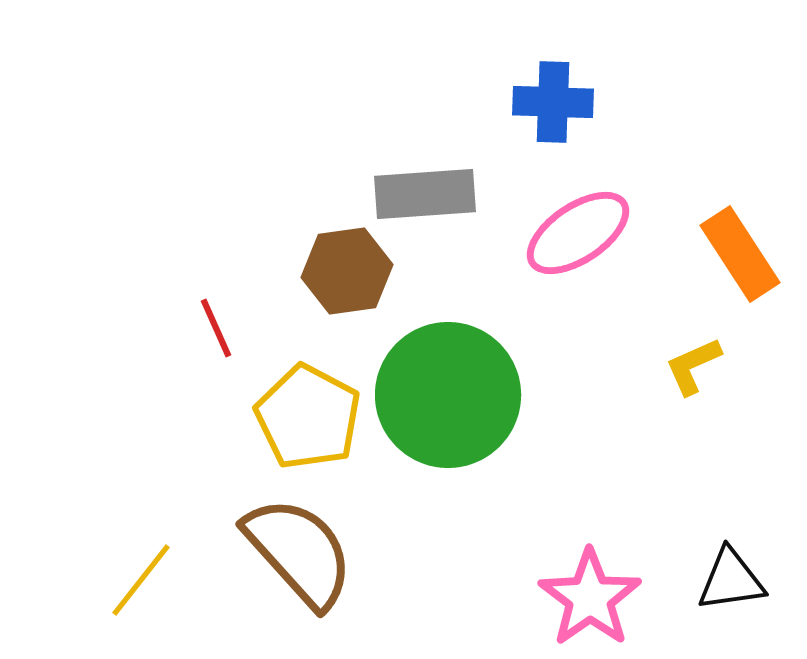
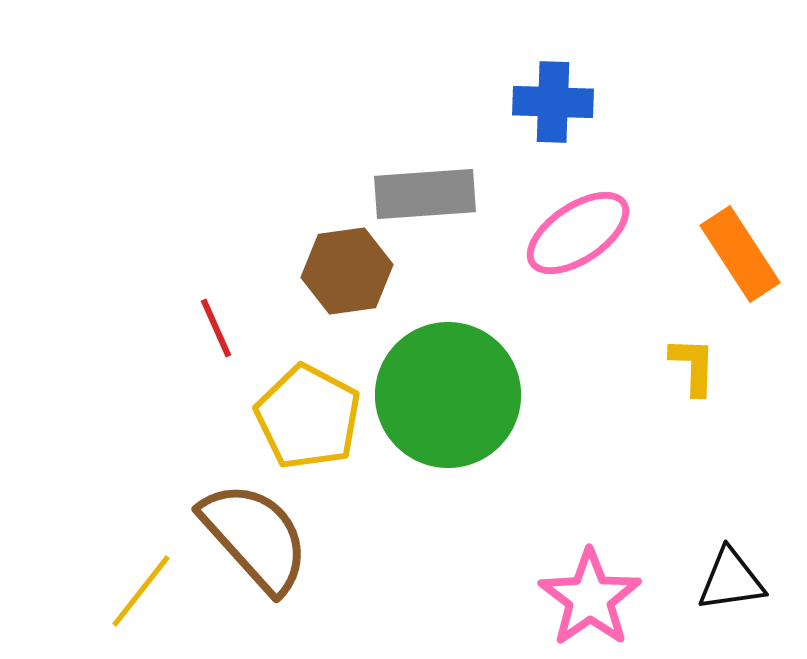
yellow L-shape: rotated 116 degrees clockwise
brown semicircle: moved 44 px left, 15 px up
yellow line: moved 11 px down
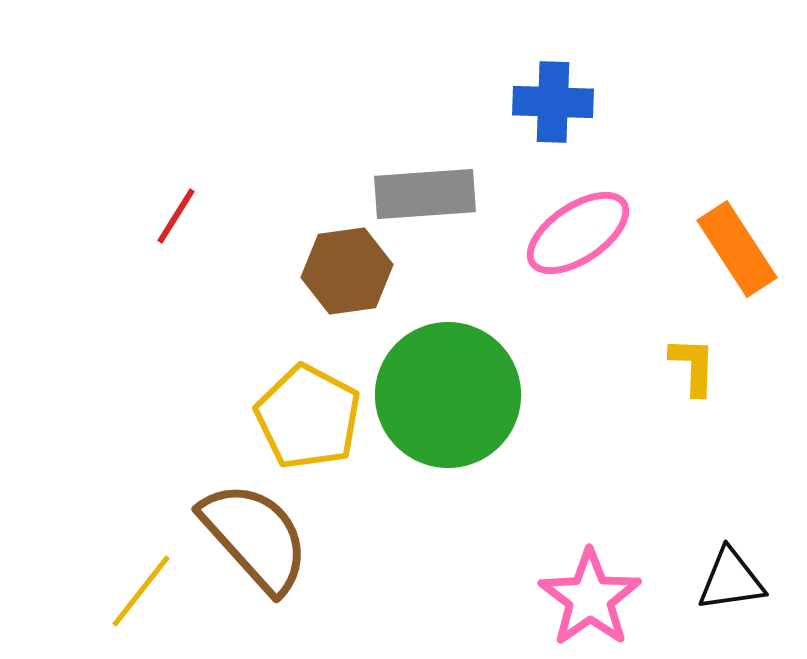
orange rectangle: moved 3 px left, 5 px up
red line: moved 40 px left, 112 px up; rotated 56 degrees clockwise
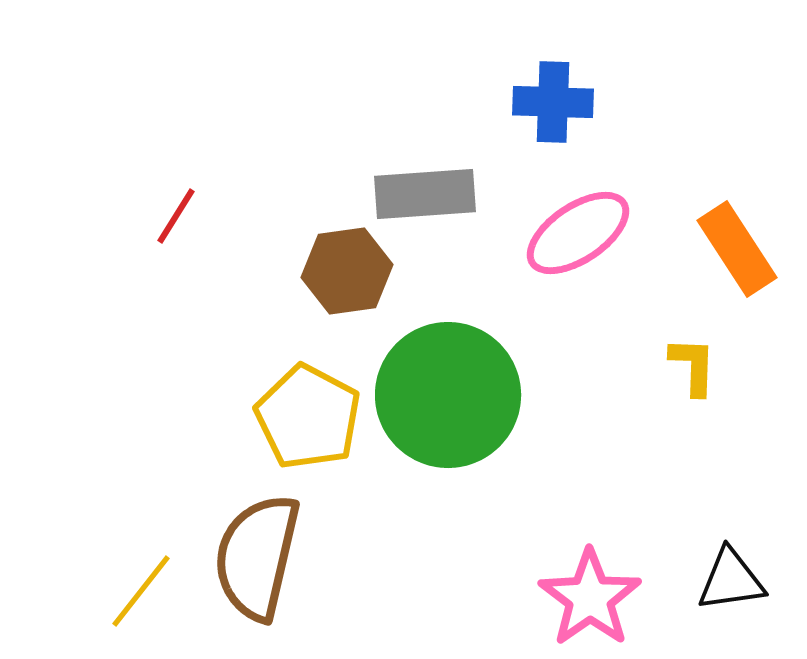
brown semicircle: moved 2 px right, 20 px down; rotated 125 degrees counterclockwise
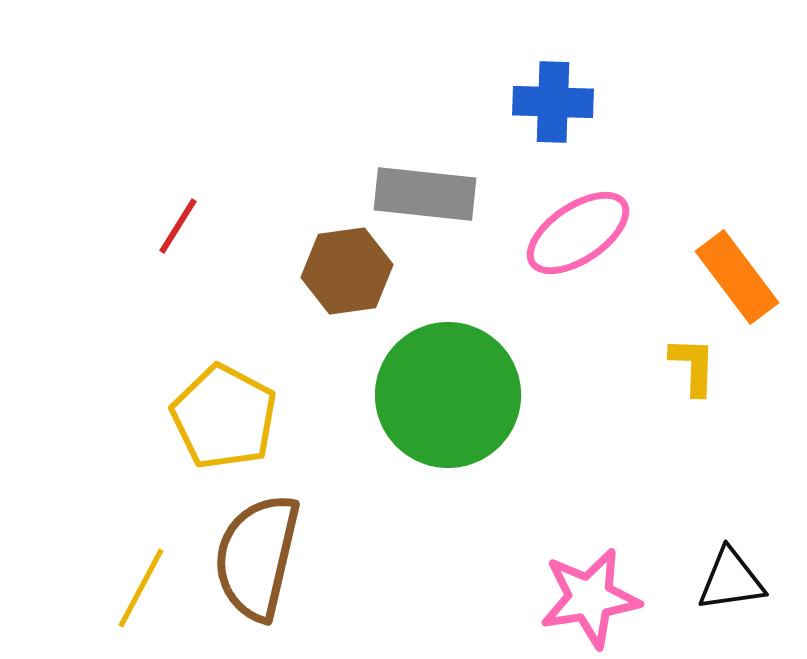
gray rectangle: rotated 10 degrees clockwise
red line: moved 2 px right, 10 px down
orange rectangle: moved 28 px down; rotated 4 degrees counterclockwise
yellow pentagon: moved 84 px left
yellow line: moved 3 px up; rotated 10 degrees counterclockwise
pink star: rotated 26 degrees clockwise
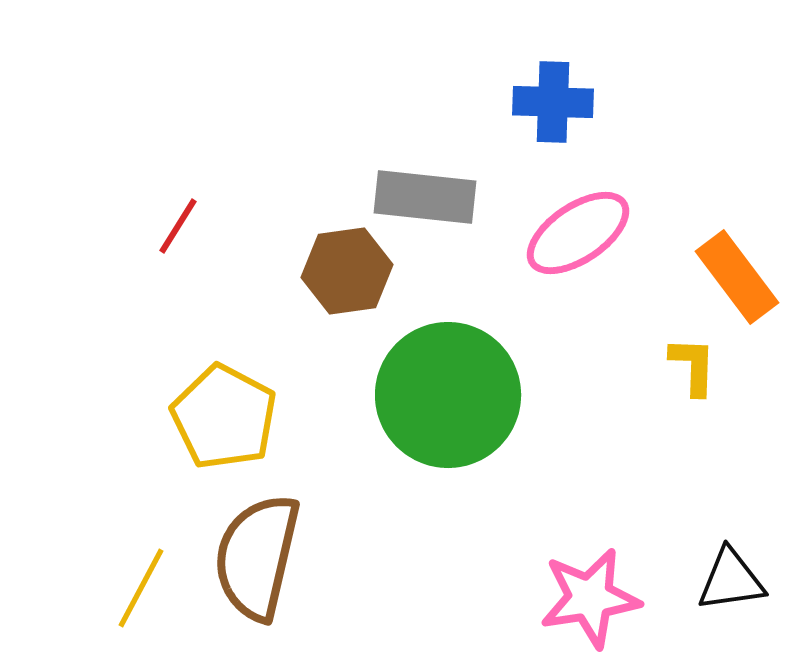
gray rectangle: moved 3 px down
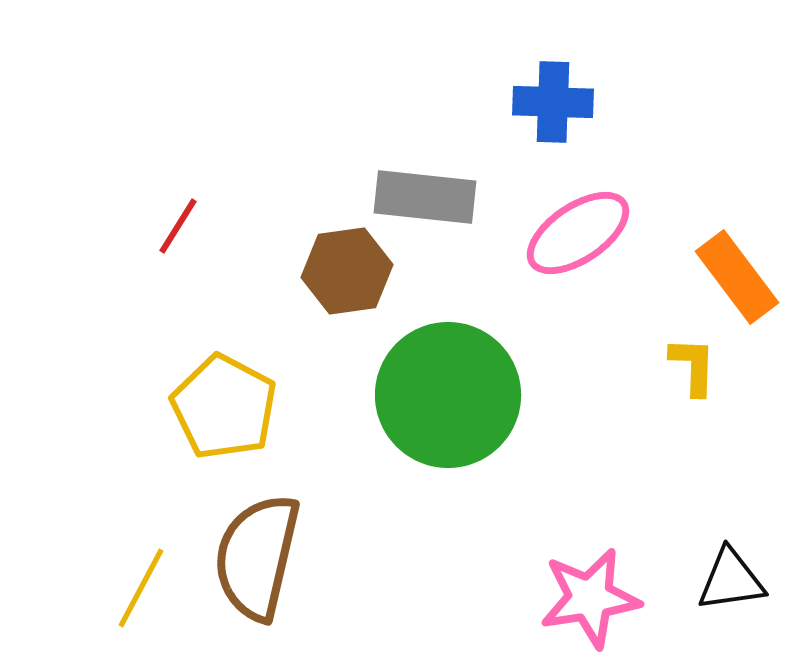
yellow pentagon: moved 10 px up
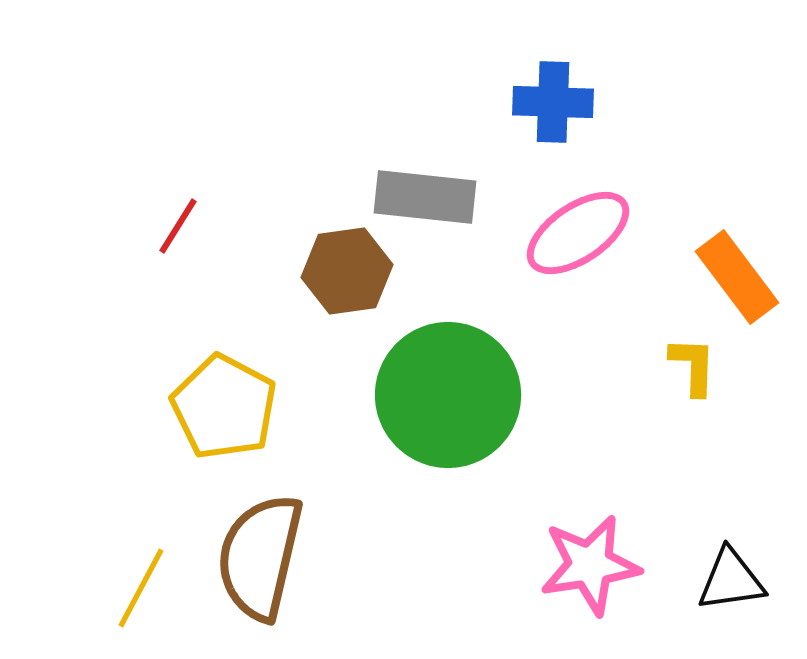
brown semicircle: moved 3 px right
pink star: moved 33 px up
